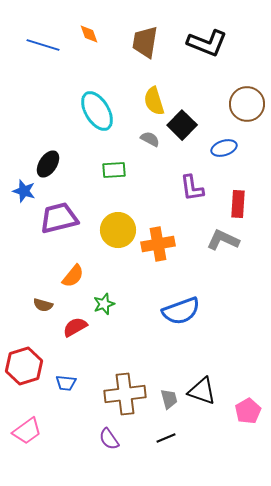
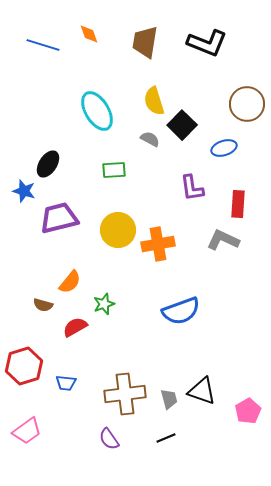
orange semicircle: moved 3 px left, 6 px down
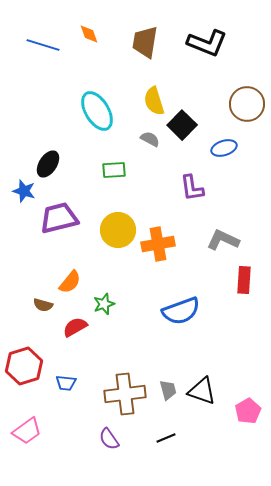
red rectangle: moved 6 px right, 76 px down
gray trapezoid: moved 1 px left, 9 px up
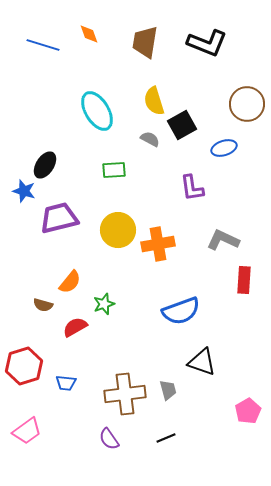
black square: rotated 16 degrees clockwise
black ellipse: moved 3 px left, 1 px down
black triangle: moved 29 px up
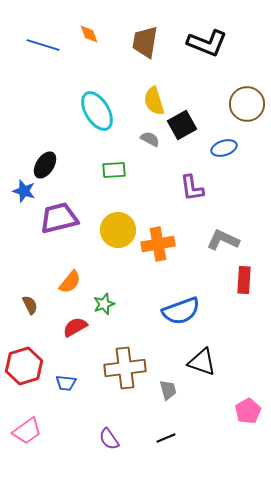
brown semicircle: moved 13 px left; rotated 132 degrees counterclockwise
brown cross: moved 26 px up
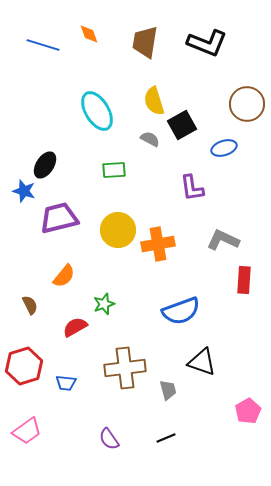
orange semicircle: moved 6 px left, 6 px up
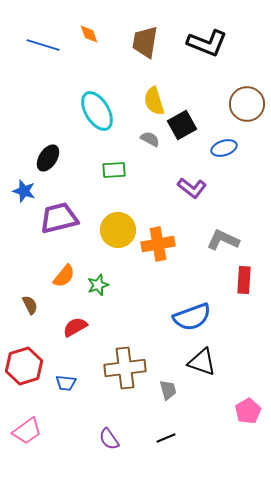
black ellipse: moved 3 px right, 7 px up
purple L-shape: rotated 44 degrees counterclockwise
green star: moved 6 px left, 19 px up
blue semicircle: moved 11 px right, 6 px down
